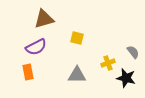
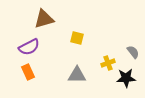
purple semicircle: moved 7 px left
orange rectangle: rotated 14 degrees counterclockwise
black star: rotated 18 degrees counterclockwise
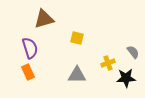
purple semicircle: moved 1 px right, 1 px down; rotated 80 degrees counterclockwise
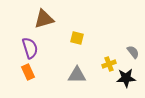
yellow cross: moved 1 px right, 1 px down
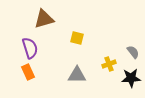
black star: moved 5 px right
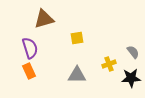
yellow square: rotated 24 degrees counterclockwise
orange rectangle: moved 1 px right, 1 px up
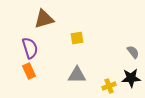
yellow cross: moved 22 px down
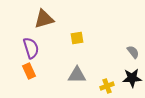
purple semicircle: moved 1 px right
black star: moved 1 px right
yellow cross: moved 2 px left
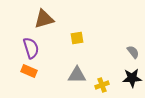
orange rectangle: rotated 42 degrees counterclockwise
yellow cross: moved 5 px left, 1 px up
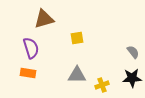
orange rectangle: moved 1 px left, 2 px down; rotated 14 degrees counterclockwise
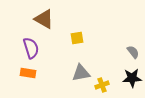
brown triangle: rotated 45 degrees clockwise
gray triangle: moved 4 px right, 2 px up; rotated 12 degrees counterclockwise
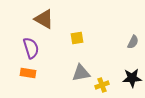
gray semicircle: moved 10 px up; rotated 64 degrees clockwise
